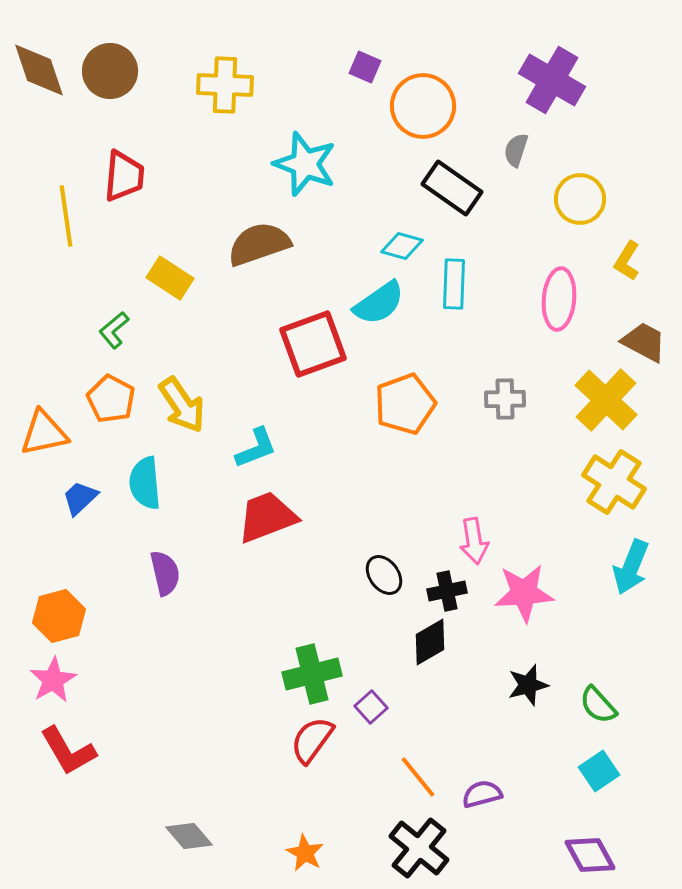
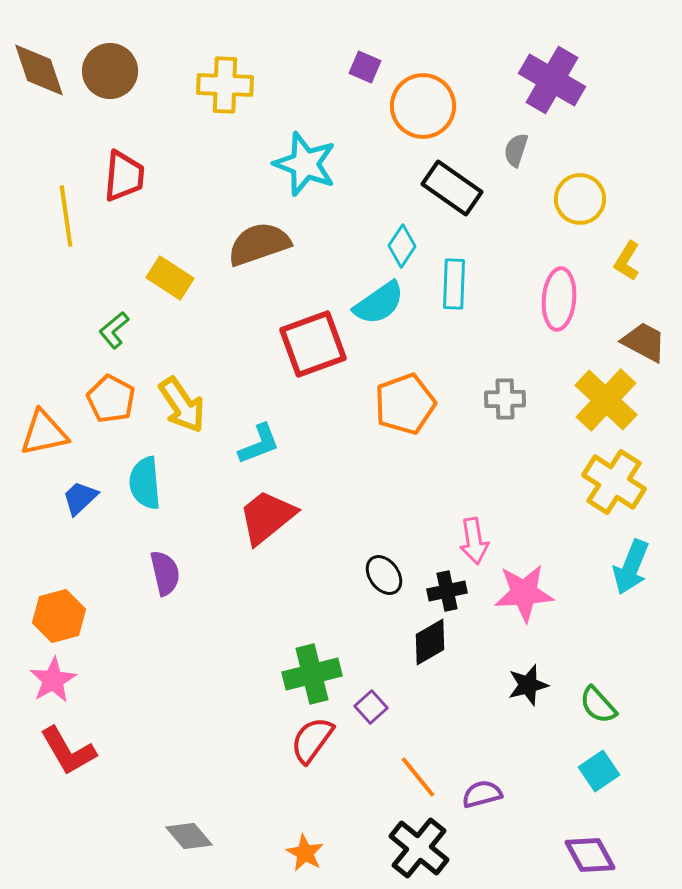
cyan diamond at (402, 246): rotated 72 degrees counterclockwise
cyan L-shape at (256, 448): moved 3 px right, 4 px up
red trapezoid at (267, 517): rotated 18 degrees counterclockwise
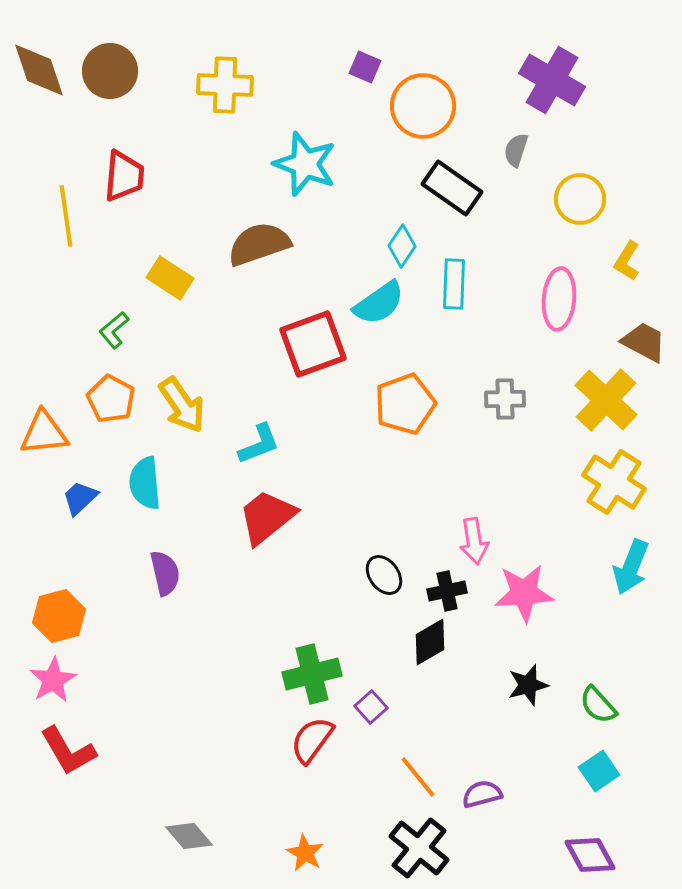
orange triangle at (44, 433): rotated 6 degrees clockwise
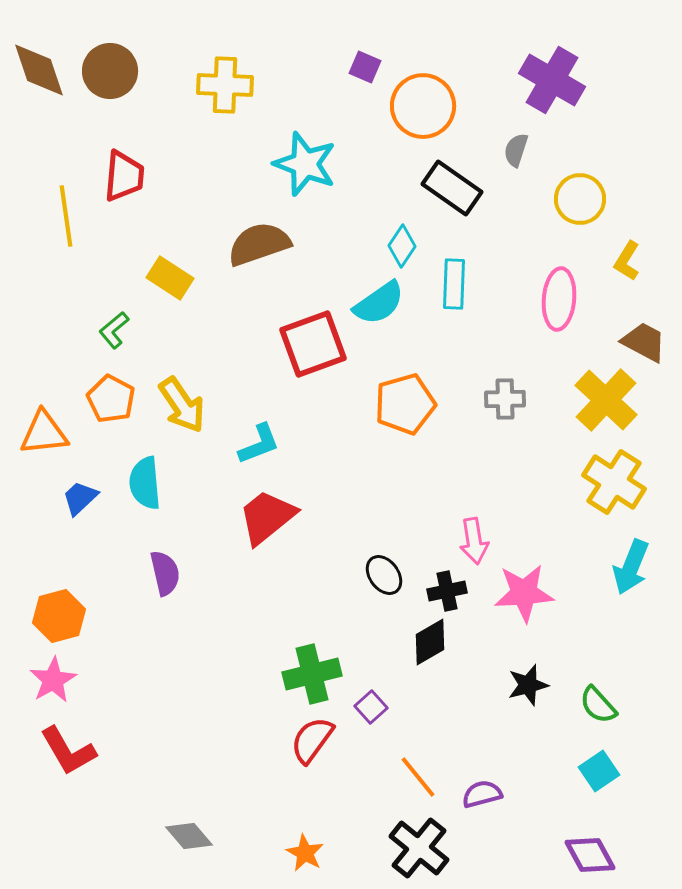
orange pentagon at (405, 404): rotated 4 degrees clockwise
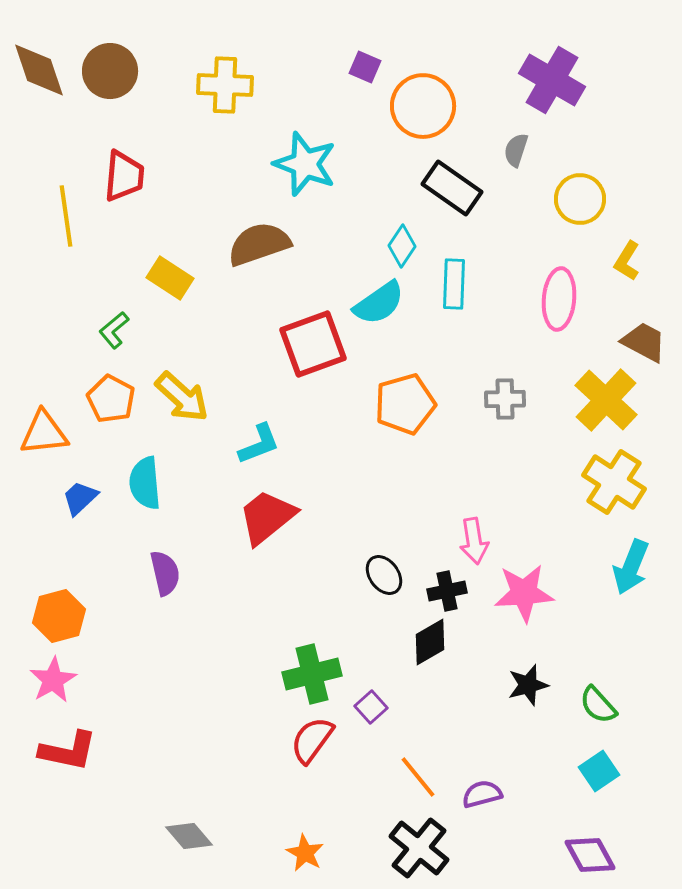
yellow arrow at (182, 405): moved 8 px up; rotated 14 degrees counterclockwise
red L-shape at (68, 751): rotated 48 degrees counterclockwise
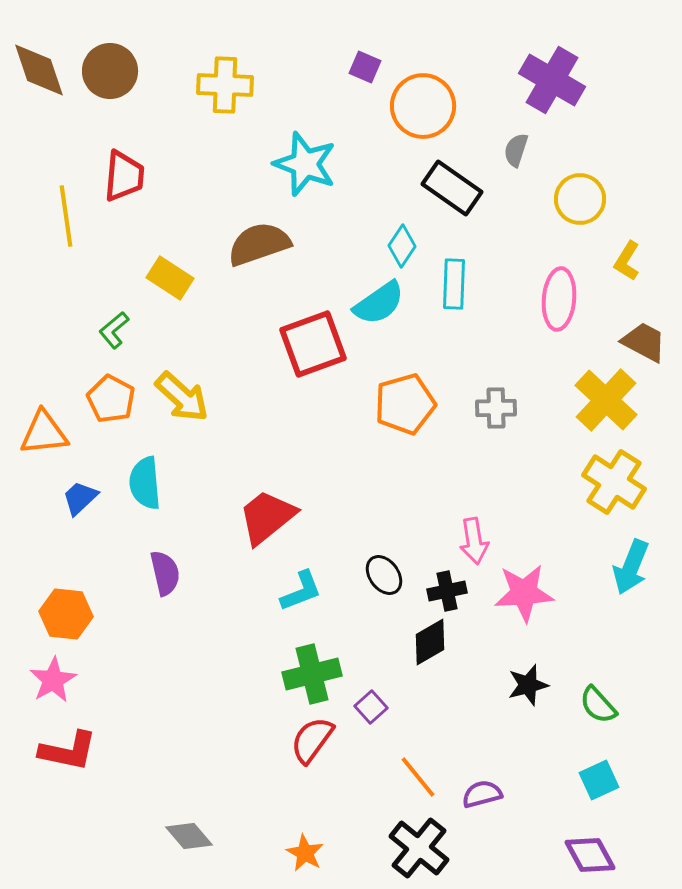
gray cross at (505, 399): moved 9 px left, 9 px down
cyan L-shape at (259, 444): moved 42 px right, 147 px down
orange hexagon at (59, 616): moved 7 px right, 2 px up; rotated 21 degrees clockwise
cyan square at (599, 771): moved 9 px down; rotated 9 degrees clockwise
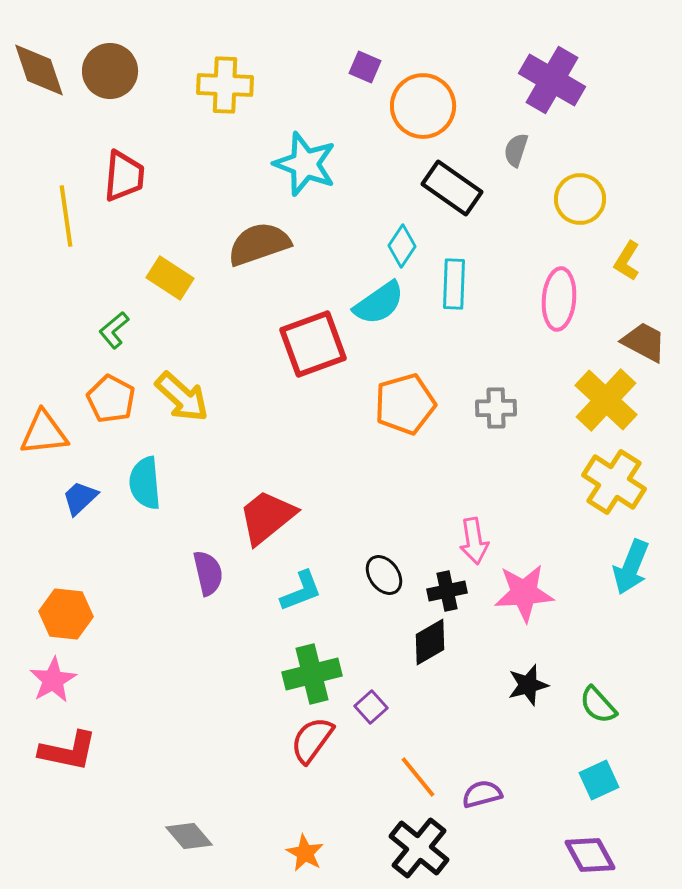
purple semicircle at (165, 573): moved 43 px right
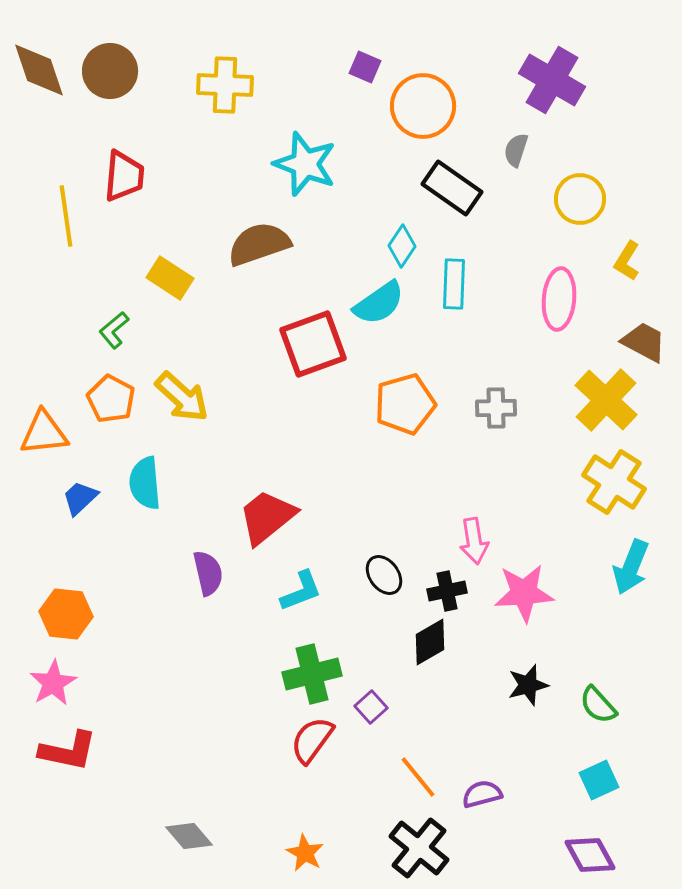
pink star at (53, 680): moved 3 px down
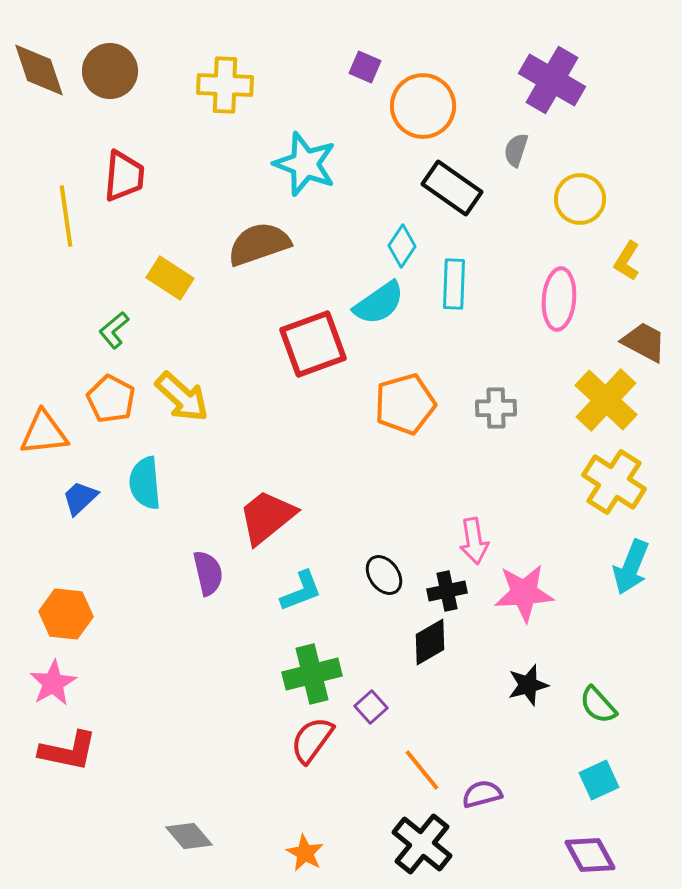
orange line at (418, 777): moved 4 px right, 7 px up
black cross at (419, 848): moved 3 px right, 4 px up
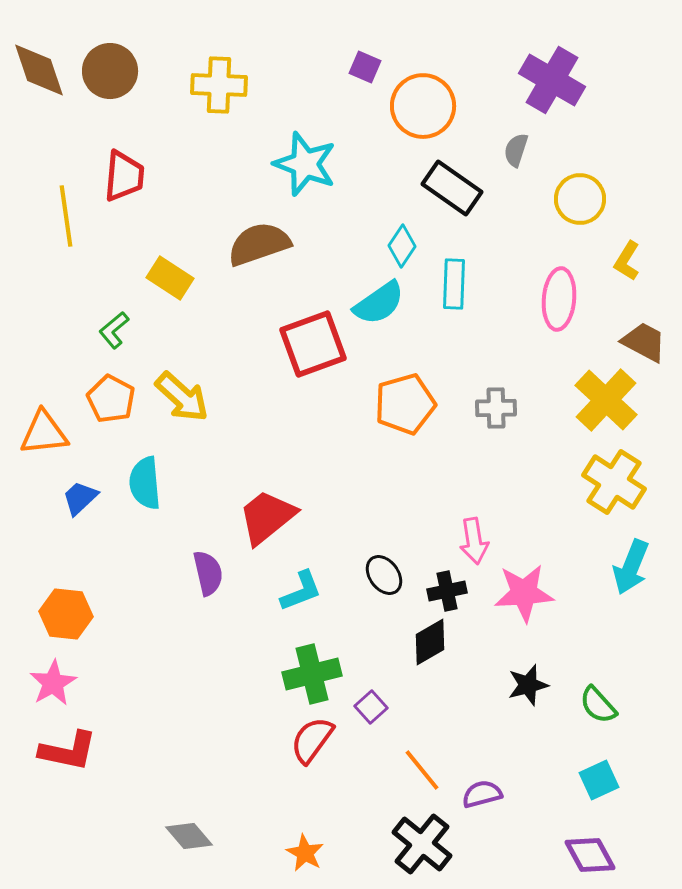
yellow cross at (225, 85): moved 6 px left
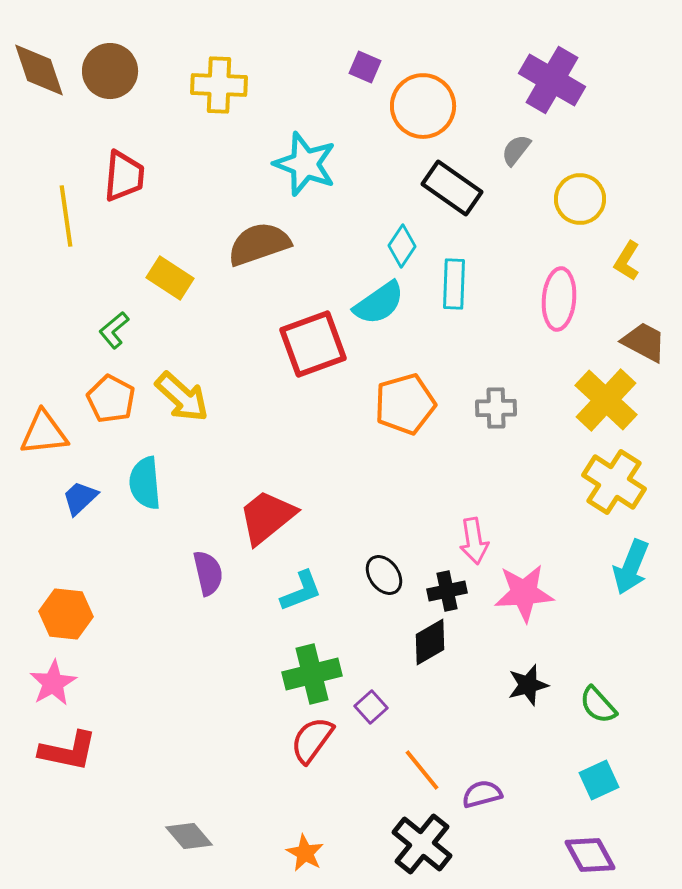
gray semicircle at (516, 150): rotated 20 degrees clockwise
